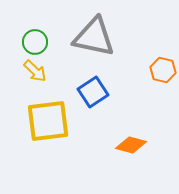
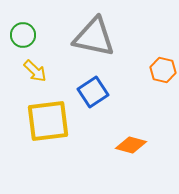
green circle: moved 12 px left, 7 px up
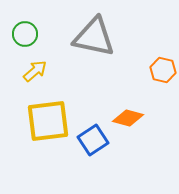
green circle: moved 2 px right, 1 px up
yellow arrow: rotated 85 degrees counterclockwise
blue square: moved 48 px down
orange diamond: moved 3 px left, 27 px up
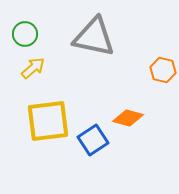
yellow arrow: moved 2 px left, 3 px up
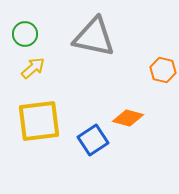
yellow square: moved 9 px left
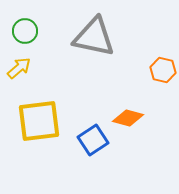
green circle: moved 3 px up
yellow arrow: moved 14 px left
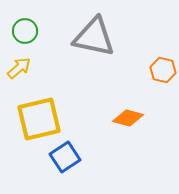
yellow square: moved 2 px up; rotated 6 degrees counterclockwise
blue square: moved 28 px left, 17 px down
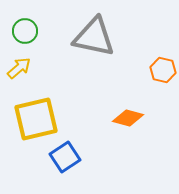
yellow square: moved 3 px left
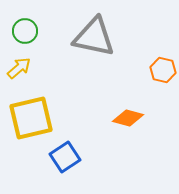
yellow square: moved 5 px left, 1 px up
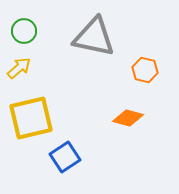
green circle: moved 1 px left
orange hexagon: moved 18 px left
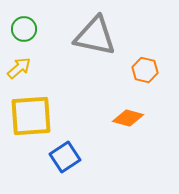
green circle: moved 2 px up
gray triangle: moved 1 px right, 1 px up
yellow square: moved 2 px up; rotated 9 degrees clockwise
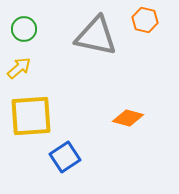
gray triangle: moved 1 px right
orange hexagon: moved 50 px up
